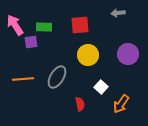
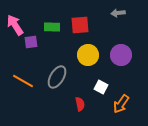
green rectangle: moved 8 px right
purple circle: moved 7 px left, 1 px down
orange line: moved 2 px down; rotated 35 degrees clockwise
white square: rotated 16 degrees counterclockwise
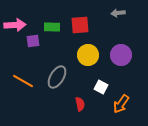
pink arrow: rotated 120 degrees clockwise
purple square: moved 2 px right, 1 px up
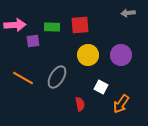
gray arrow: moved 10 px right
orange line: moved 3 px up
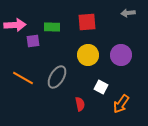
red square: moved 7 px right, 3 px up
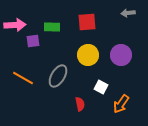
gray ellipse: moved 1 px right, 1 px up
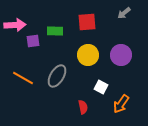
gray arrow: moved 4 px left; rotated 32 degrees counterclockwise
green rectangle: moved 3 px right, 4 px down
gray ellipse: moved 1 px left
red semicircle: moved 3 px right, 3 px down
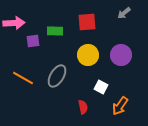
pink arrow: moved 1 px left, 2 px up
orange arrow: moved 1 px left, 2 px down
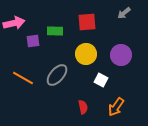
pink arrow: rotated 10 degrees counterclockwise
yellow circle: moved 2 px left, 1 px up
gray ellipse: moved 1 px up; rotated 10 degrees clockwise
white square: moved 7 px up
orange arrow: moved 4 px left, 1 px down
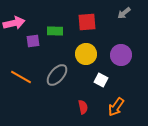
orange line: moved 2 px left, 1 px up
